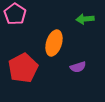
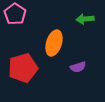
red pentagon: rotated 12 degrees clockwise
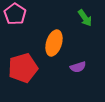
green arrow: moved 1 px up; rotated 120 degrees counterclockwise
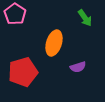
red pentagon: moved 4 px down
